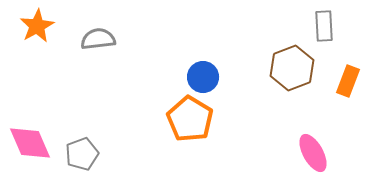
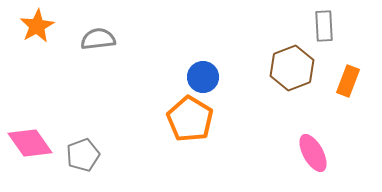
pink diamond: rotated 12 degrees counterclockwise
gray pentagon: moved 1 px right, 1 px down
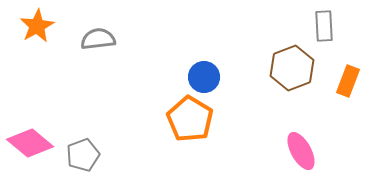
blue circle: moved 1 px right
pink diamond: rotated 15 degrees counterclockwise
pink ellipse: moved 12 px left, 2 px up
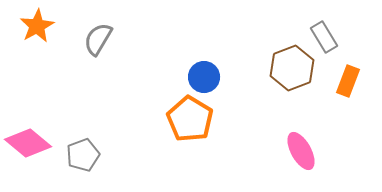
gray rectangle: moved 11 px down; rotated 28 degrees counterclockwise
gray semicircle: rotated 52 degrees counterclockwise
pink diamond: moved 2 px left
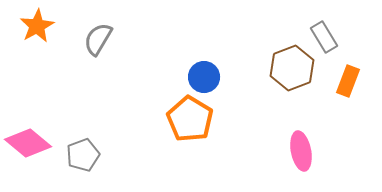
pink ellipse: rotated 18 degrees clockwise
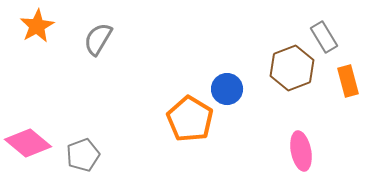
blue circle: moved 23 px right, 12 px down
orange rectangle: rotated 36 degrees counterclockwise
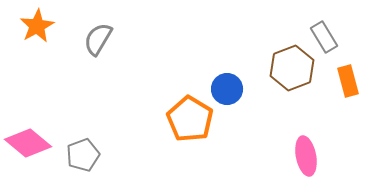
pink ellipse: moved 5 px right, 5 px down
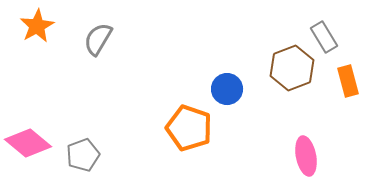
orange pentagon: moved 1 px left, 9 px down; rotated 12 degrees counterclockwise
